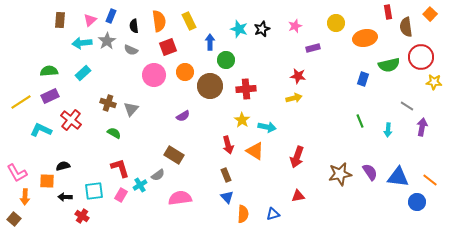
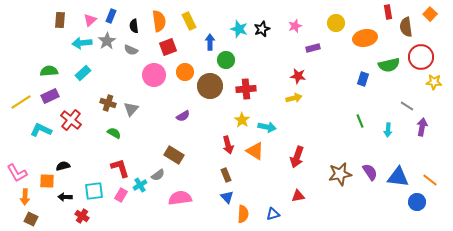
brown square at (14, 219): moved 17 px right; rotated 16 degrees counterclockwise
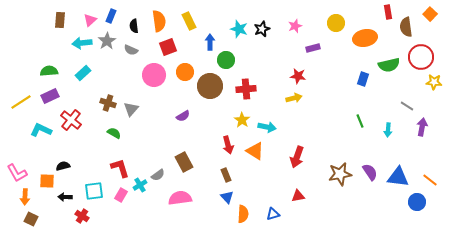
brown rectangle at (174, 155): moved 10 px right, 7 px down; rotated 30 degrees clockwise
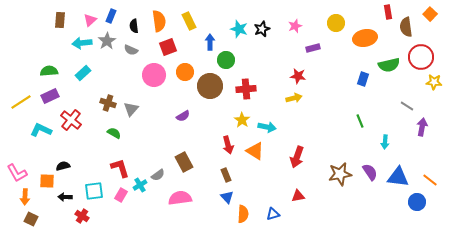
cyan arrow at (388, 130): moved 3 px left, 12 px down
